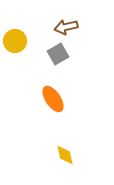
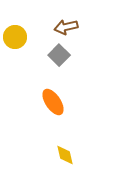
yellow circle: moved 4 px up
gray square: moved 1 px right, 1 px down; rotated 15 degrees counterclockwise
orange ellipse: moved 3 px down
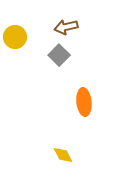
orange ellipse: moved 31 px right; rotated 28 degrees clockwise
yellow diamond: moved 2 px left; rotated 15 degrees counterclockwise
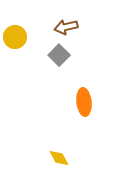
yellow diamond: moved 4 px left, 3 px down
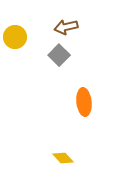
yellow diamond: moved 4 px right; rotated 15 degrees counterclockwise
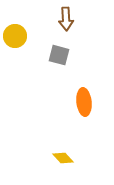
brown arrow: moved 8 px up; rotated 80 degrees counterclockwise
yellow circle: moved 1 px up
gray square: rotated 30 degrees counterclockwise
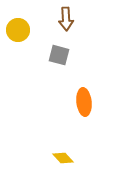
yellow circle: moved 3 px right, 6 px up
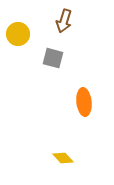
brown arrow: moved 2 px left, 2 px down; rotated 20 degrees clockwise
yellow circle: moved 4 px down
gray square: moved 6 px left, 3 px down
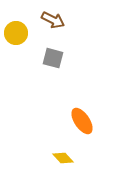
brown arrow: moved 11 px left, 1 px up; rotated 80 degrees counterclockwise
yellow circle: moved 2 px left, 1 px up
orange ellipse: moved 2 px left, 19 px down; rotated 28 degrees counterclockwise
